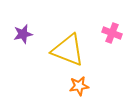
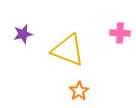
pink cross: moved 8 px right; rotated 18 degrees counterclockwise
orange star: moved 5 px down; rotated 24 degrees counterclockwise
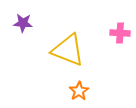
purple star: moved 11 px up; rotated 18 degrees clockwise
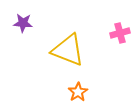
pink cross: rotated 18 degrees counterclockwise
orange star: moved 1 px left, 1 px down
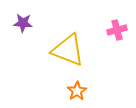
pink cross: moved 3 px left, 3 px up
orange star: moved 1 px left, 1 px up
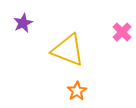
purple star: rotated 30 degrees counterclockwise
pink cross: moved 5 px right, 2 px down; rotated 30 degrees counterclockwise
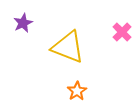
yellow triangle: moved 3 px up
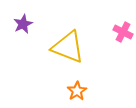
purple star: moved 1 px down
pink cross: moved 1 px right; rotated 18 degrees counterclockwise
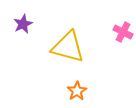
yellow triangle: rotated 6 degrees counterclockwise
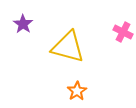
purple star: rotated 12 degrees counterclockwise
